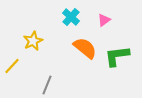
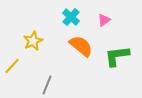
orange semicircle: moved 4 px left, 2 px up
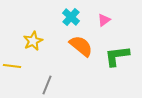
yellow line: rotated 54 degrees clockwise
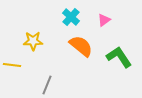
yellow star: rotated 24 degrees clockwise
green L-shape: moved 2 px right, 1 px down; rotated 64 degrees clockwise
yellow line: moved 1 px up
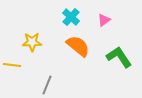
yellow star: moved 1 px left, 1 px down
orange semicircle: moved 3 px left
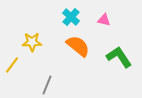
pink triangle: rotated 48 degrees clockwise
yellow line: rotated 60 degrees counterclockwise
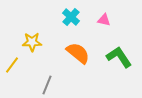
orange semicircle: moved 7 px down
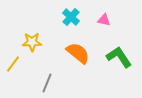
yellow line: moved 1 px right, 1 px up
gray line: moved 2 px up
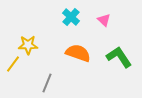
pink triangle: rotated 32 degrees clockwise
yellow star: moved 4 px left, 3 px down
orange semicircle: rotated 20 degrees counterclockwise
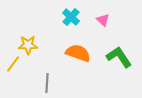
pink triangle: moved 1 px left
gray line: rotated 18 degrees counterclockwise
